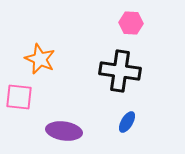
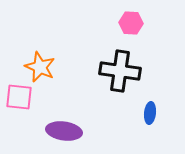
orange star: moved 8 px down
blue ellipse: moved 23 px right, 9 px up; rotated 25 degrees counterclockwise
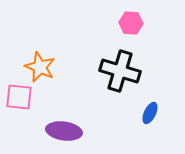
black cross: rotated 9 degrees clockwise
blue ellipse: rotated 20 degrees clockwise
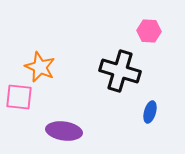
pink hexagon: moved 18 px right, 8 px down
blue ellipse: moved 1 px up; rotated 10 degrees counterclockwise
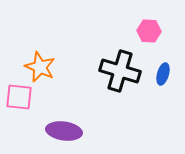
blue ellipse: moved 13 px right, 38 px up
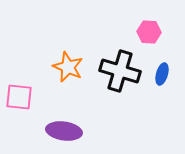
pink hexagon: moved 1 px down
orange star: moved 28 px right
blue ellipse: moved 1 px left
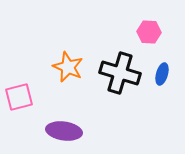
black cross: moved 2 px down
pink square: rotated 20 degrees counterclockwise
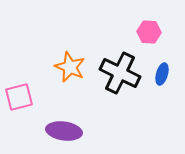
orange star: moved 2 px right
black cross: rotated 9 degrees clockwise
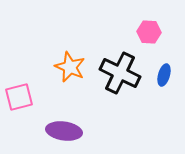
blue ellipse: moved 2 px right, 1 px down
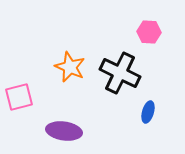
blue ellipse: moved 16 px left, 37 px down
